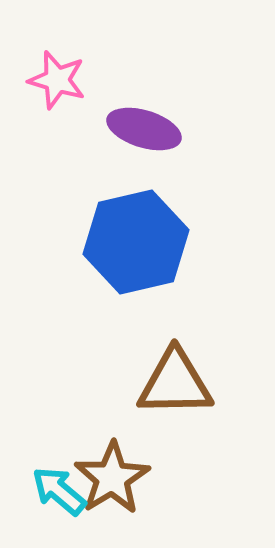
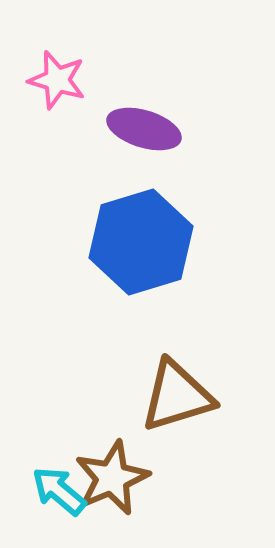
blue hexagon: moved 5 px right; rotated 4 degrees counterclockwise
brown triangle: moved 2 px right, 13 px down; rotated 16 degrees counterclockwise
brown star: rotated 8 degrees clockwise
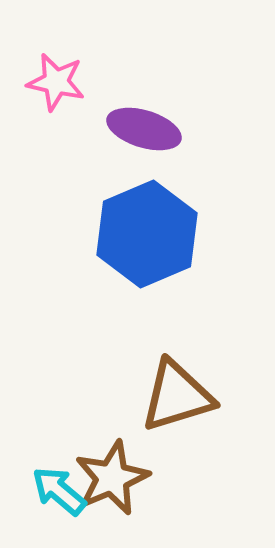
pink star: moved 1 px left, 2 px down; rotated 4 degrees counterclockwise
blue hexagon: moved 6 px right, 8 px up; rotated 6 degrees counterclockwise
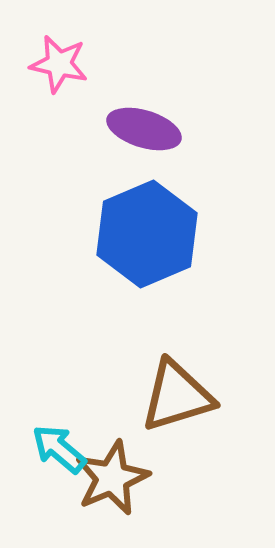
pink star: moved 3 px right, 18 px up
cyan arrow: moved 42 px up
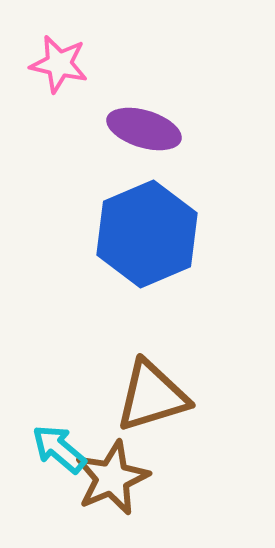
brown triangle: moved 25 px left
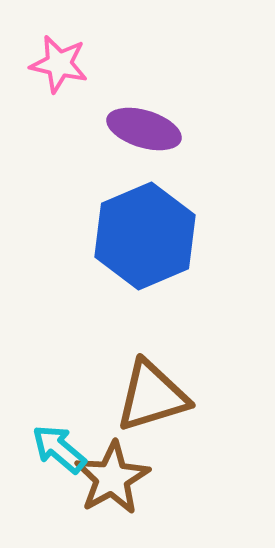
blue hexagon: moved 2 px left, 2 px down
brown star: rotated 6 degrees counterclockwise
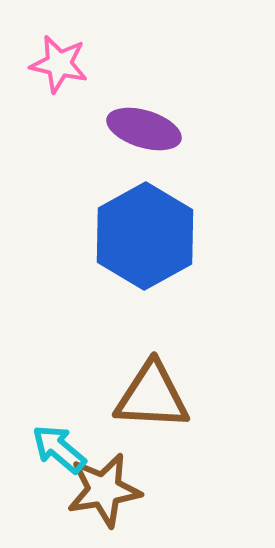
blue hexagon: rotated 6 degrees counterclockwise
brown triangle: rotated 20 degrees clockwise
brown star: moved 8 px left, 12 px down; rotated 20 degrees clockwise
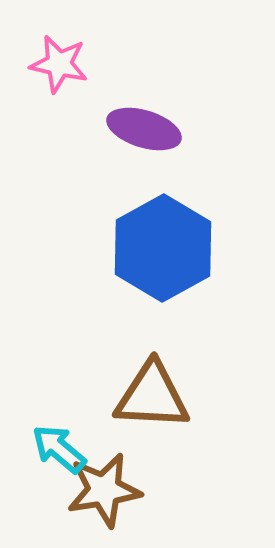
blue hexagon: moved 18 px right, 12 px down
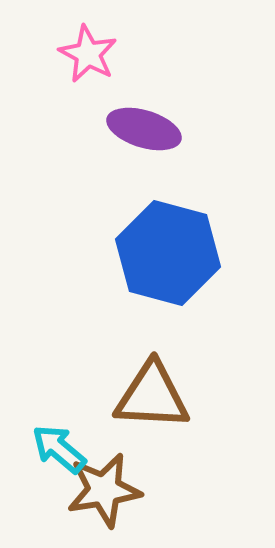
pink star: moved 29 px right, 10 px up; rotated 16 degrees clockwise
blue hexagon: moved 5 px right, 5 px down; rotated 16 degrees counterclockwise
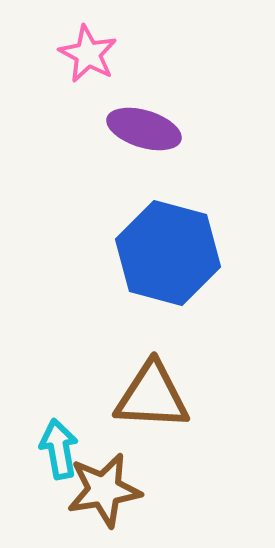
cyan arrow: rotated 40 degrees clockwise
